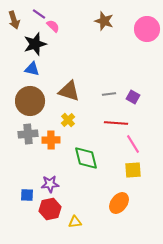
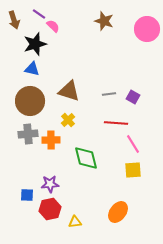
orange ellipse: moved 1 px left, 9 px down
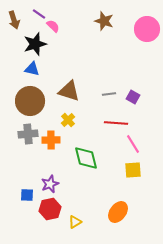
purple star: rotated 18 degrees counterclockwise
yellow triangle: rotated 24 degrees counterclockwise
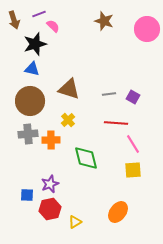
purple line: rotated 56 degrees counterclockwise
brown triangle: moved 2 px up
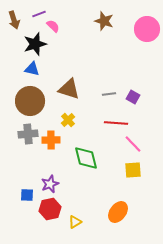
pink line: rotated 12 degrees counterclockwise
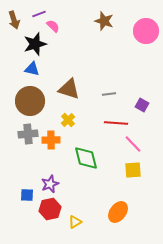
pink circle: moved 1 px left, 2 px down
purple square: moved 9 px right, 8 px down
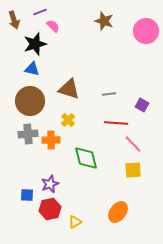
purple line: moved 1 px right, 2 px up
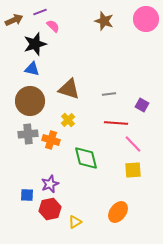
brown arrow: rotated 96 degrees counterclockwise
pink circle: moved 12 px up
orange cross: rotated 18 degrees clockwise
